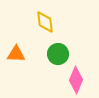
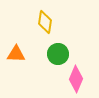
yellow diamond: rotated 15 degrees clockwise
pink diamond: moved 1 px up
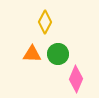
yellow diamond: rotated 20 degrees clockwise
orange triangle: moved 16 px right
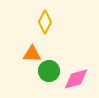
green circle: moved 9 px left, 17 px down
pink diamond: rotated 52 degrees clockwise
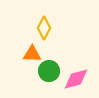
yellow diamond: moved 1 px left, 6 px down
